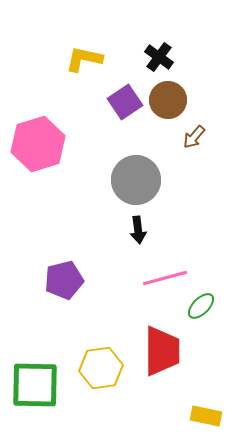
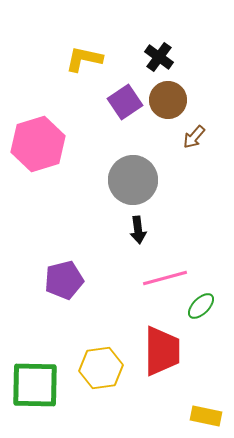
gray circle: moved 3 px left
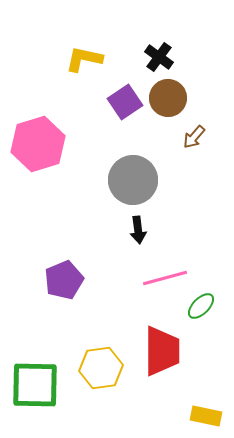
brown circle: moved 2 px up
purple pentagon: rotated 9 degrees counterclockwise
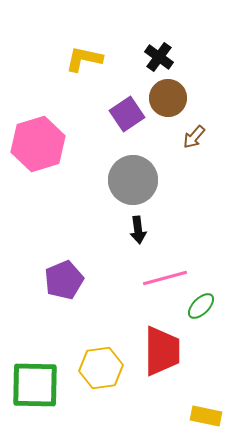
purple square: moved 2 px right, 12 px down
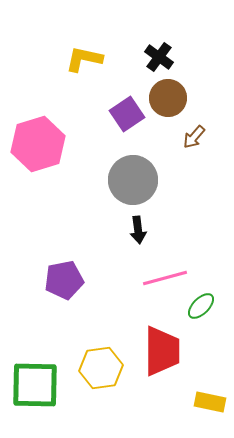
purple pentagon: rotated 12 degrees clockwise
yellow rectangle: moved 4 px right, 14 px up
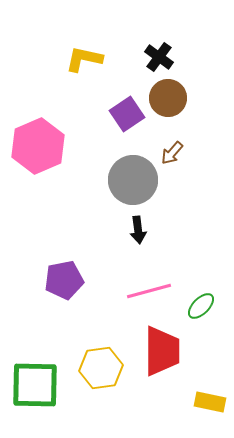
brown arrow: moved 22 px left, 16 px down
pink hexagon: moved 2 px down; rotated 6 degrees counterclockwise
pink line: moved 16 px left, 13 px down
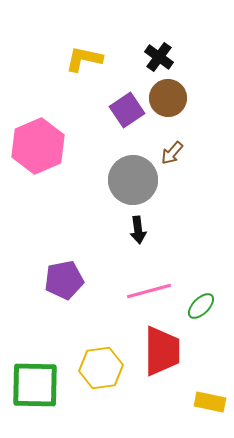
purple square: moved 4 px up
